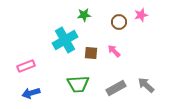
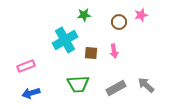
pink arrow: rotated 144 degrees counterclockwise
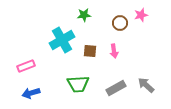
brown circle: moved 1 px right, 1 px down
cyan cross: moved 3 px left
brown square: moved 1 px left, 2 px up
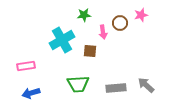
pink arrow: moved 11 px left, 19 px up
pink rectangle: rotated 12 degrees clockwise
gray rectangle: rotated 24 degrees clockwise
